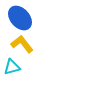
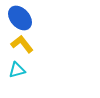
cyan triangle: moved 5 px right, 3 px down
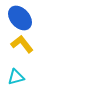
cyan triangle: moved 1 px left, 7 px down
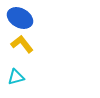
blue ellipse: rotated 20 degrees counterclockwise
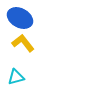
yellow L-shape: moved 1 px right, 1 px up
